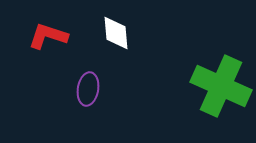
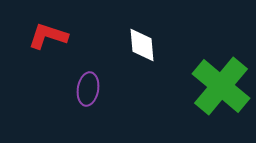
white diamond: moved 26 px right, 12 px down
green cross: rotated 16 degrees clockwise
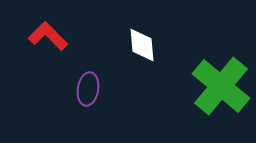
red L-shape: rotated 27 degrees clockwise
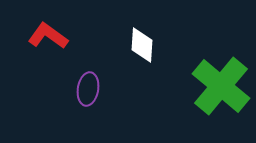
red L-shape: rotated 9 degrees counterclockwise
white diamond: rotated 9 degrees clockwise
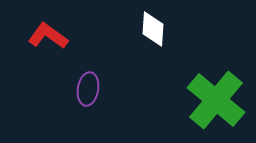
white diamond: moved 11 px right, 16 px up
green cross: moved 5 px left, 14 px down
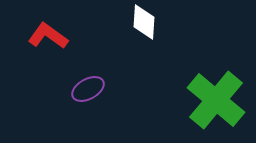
white diamond: moved 9 px left, 7 px up
purple ellipse: rotated 52 degrees clockwise
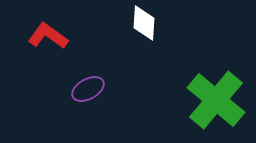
white diamond: moved 1 px down
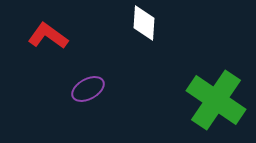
green cross: rotated 6 degrees counterclockwise
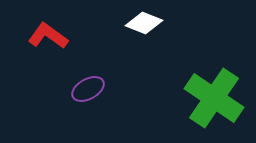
white diamond: rotated 72 degrees counterclockwise
green cross: moved 2 px left, 2 px up
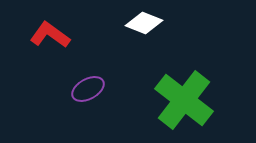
red L-shape: moved 2 px right, 1 px up
green cross: moved 30 px left, 2 px down; rotated 4 degrees clockwise
